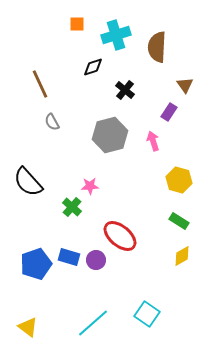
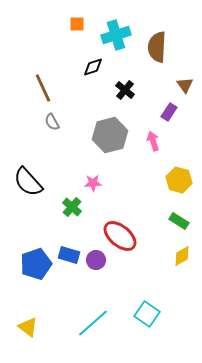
brown line: moved 3 px right, 4 px down
pink star: moved 3 px right, 3 px up
blue rectangle: moved 2 px up
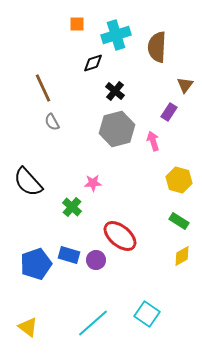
black diamond: moved 4 px up
brown triangle: rotated 12 degrees clockwise
black cross: moved 10 px left, 1 px down
gray hexagon: moved 7 px right, 6 px up
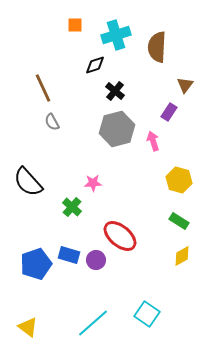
orange square: moved 2 px left, 1 px down
black diamond: moved 2 px right, 2 px down
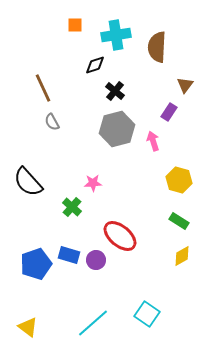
cyan cross: rotated 8 degrees clockwise
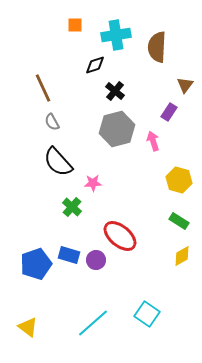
black semicircle: moved 30 px right, 20 px up
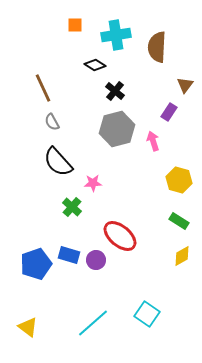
black diamond: rotated 50 degrees clockwise
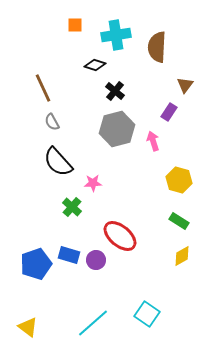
black diamond: rotated 15 degrees counterclockwise
